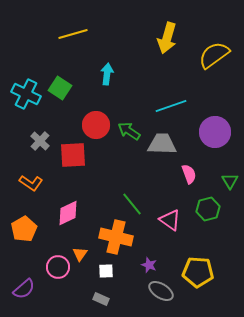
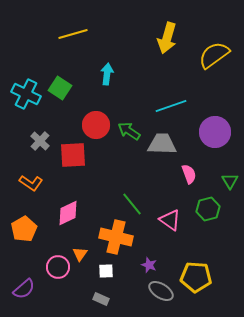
yellow pentagon: moved 2 px left, 5 px down
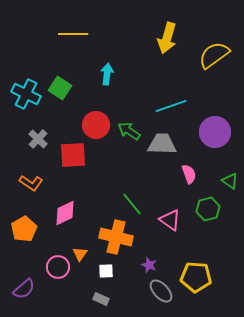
yellow line: rotated 16 degrees clockwise
gray cross: moved 2 px left, 2 px up
green triangle: rotated 24 degrees counterclockwise
pink diamond: moved 3 px left
gray ellipse: rotated 15 degrees clockwise
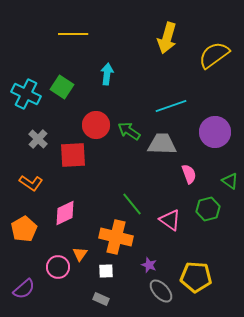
green square: moved 2 px right, 1 px up
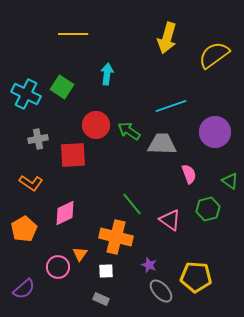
gray cross: rotated 36 degrees clockwise
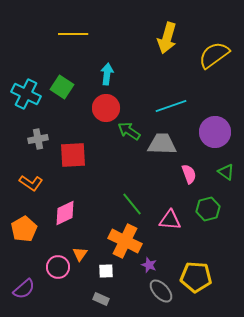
red circle: moved 10 px right, 17 px up
green triangle: moved 4 px left, 9 px up
pink triangle: rotated 30 degrees counterclockwise
orange cross: moved 9 px right, 4 px down; rotated 12 degrees clockwise
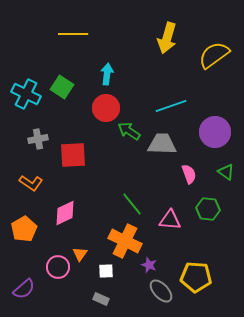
green hexagon: rotated 20 degrees clockwise
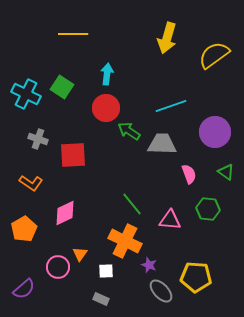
gray cross: rotated 30 degrees clockwise
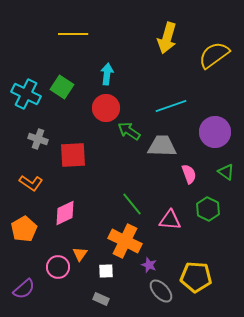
gray trapezoid: moved 2 px down
green hexagon: rotated 20 degrees clockwise
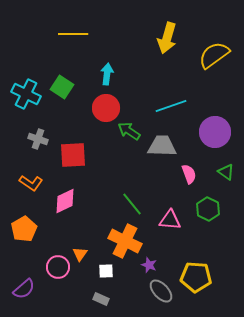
pink diamond: moved 12 px up
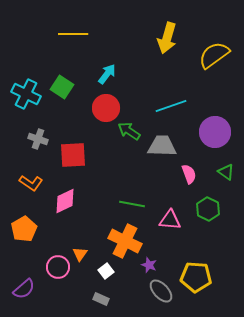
cyan arrow: rotated 30 degrees clockwise
green line: rotated 40 degrees counterclockwise
white square: rotated 35 degrees counterclockwise
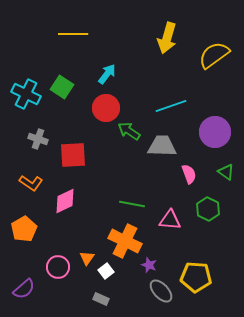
orange triangle: moved 7 px right, 4 px down
